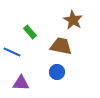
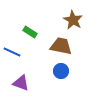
green rectangle: rotated 16 degrees counterclockwise
blue circle: moved 4 px right, 1 px up
purple triangle: rotated 18 degrees clockwise
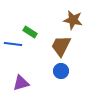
brown star: rotated 18 degrees counterclockwise
brown trapezoid: rotated 75 degrees counterclockwise
blue line: moved 1 px right, 8 px up; rotated 18 degrees counterclockwise
purple triangle: rotated 36 degrees counterclockwise
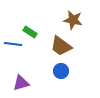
brown trapezoid: rotated 80 degrees counterclockwise
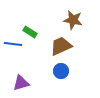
brown trapezoid: rotated 120 degrees clockwise
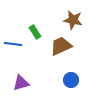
green rectangle: moved 5 px right; rotated 24 degrees clockwise
blue circle: moved 10 px right, 9 px down
